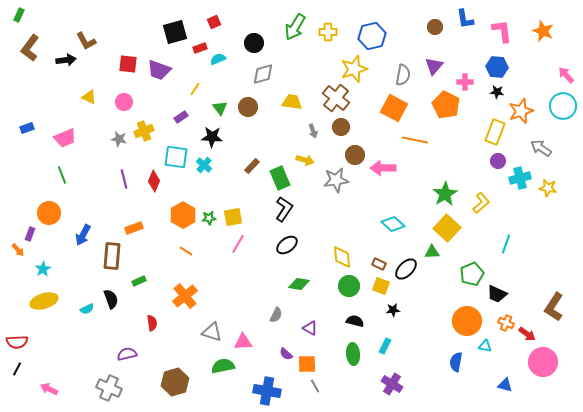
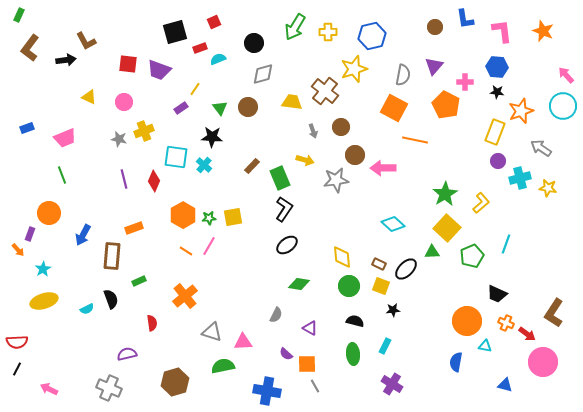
brown cross at (336, 98): moved 11 px left, 7 px up
purple rectangle at (181, 117): moved 9 px up
pink line at (238, 244): moved 29 px left, 2 px down
green pentagon at (472, 274): moved 18 px up
brown L-shape at (554, 307): moved 6 px down
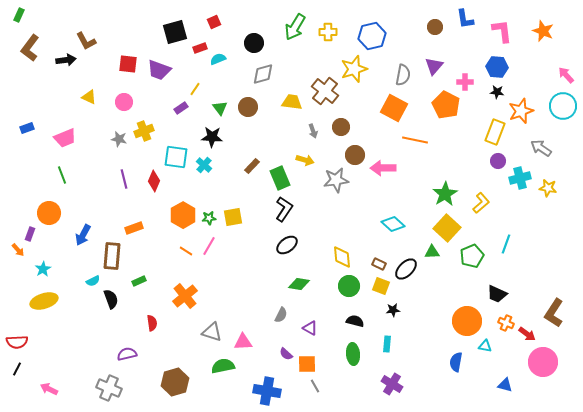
cyan semicircle at (87, 309): moved 6 px right, 28 px up
gray semicircle at (276, 315): moved 5 px right
cyan rectangle at (385, 346): moved 2 px right, 2 px up; rotated 21 degrees counterclockwise
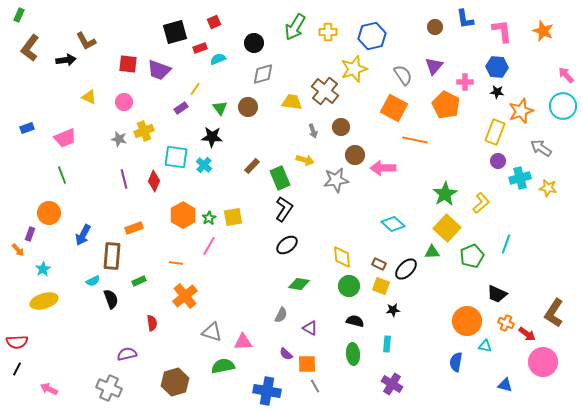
gray semicircle at (403, 75): rotated 45 degrees counterclockwise
green star at (209, 218): rotated 24 degrees counterclockwise
orange line at (186, 251): moved 10 px left, 12 px down; rotated 24 degrees counterclockwise
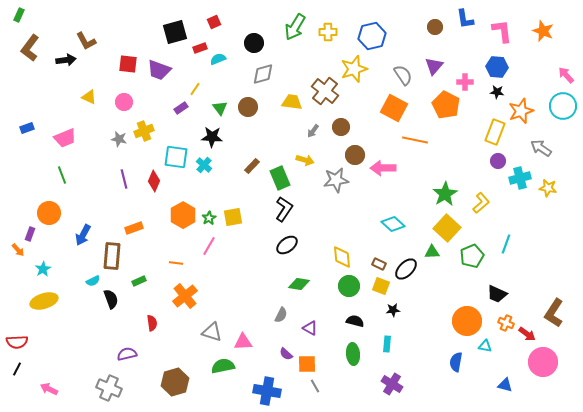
gray arrow at (313, 131): rotated 56 degrees clockwise
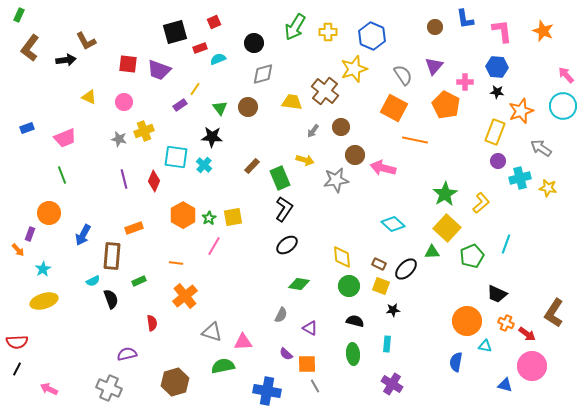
blue hexagon at (372, 36): rotated 24 degrees counterclockwise
purple rectangle at (181, 108): moved 1 px left, 3 px up
pink arrow at (383, 168): rotated 15 degrees clockwise
pink line at (209, 246): moved 5 px right
pink circle at (543, 362): moved 11 px left, 4 px down
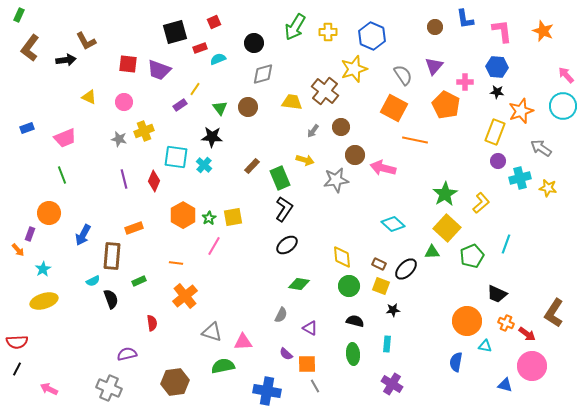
brown hexagon at (175, 382): rotated 8 degrees clockwise
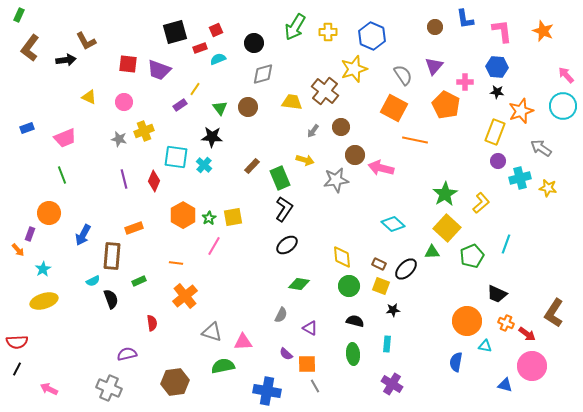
red square at (214, 22): moved 2 px right, 8 px down
pink arrow at (383, 168): moved 2 px left
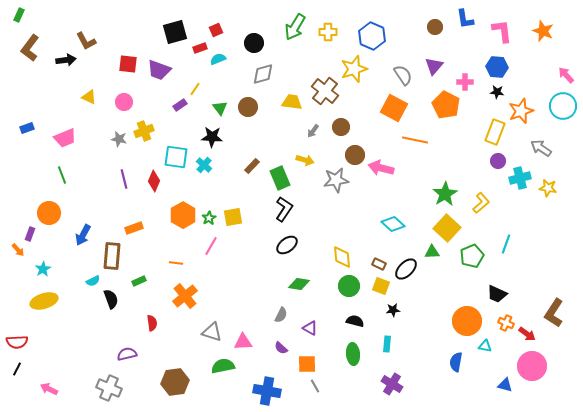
pink line at (214, 246): moved 3 px left
purple semicircle at (286, 354): moved 5 px left, 6 px up
